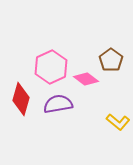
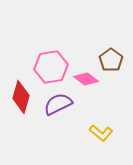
pink hexagon: rotated 16 degrees clockwise
red diamond: moved 2 px up
purple semicircle: rotated 16 degrees counterclockwise
yellow L-shape: moved 17 px left, 11 px down
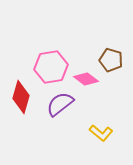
brown pentagon: rotated 20 degrees counterclockwise
purple semicircle: moved 2 px right; rotated 12 degrees counterclockwise
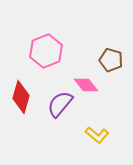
pink hexagon: moved 5 px left, 16 px up; rotated 12 degrees counterclockwise
pink diamond: moved 6 px down; rotated 15 degrees clockwise
purple semicircle: rotated 12 degrees counterclockwise
yellow L-shape: moved 4 px left, 2 px down
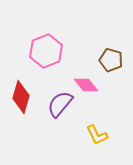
yellow L-shape: rotated 25 degrees clockwise
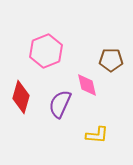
brown pentagon: rotated 15 degrees counterclockwise
pink diamond: moved 1 px right; rotated 25 degrees clockwise
purple semicircle: rotated 16 degrees counterclockwise
yellow L-shape: rotated 60 degrees counterclockwise
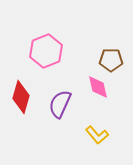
pink diamond: moved 11 px right, 2 px down
yellow L-shape: rotated 45 degrees clockwise
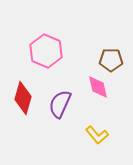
pink hexagon: rotated 16 degrees counterclockwise
red diamond: moved 2 px right, 1 px down
